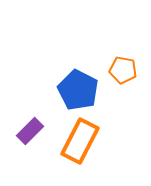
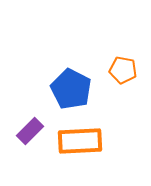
blue pentagon: moved 7 px left, 1 px up
orange rectangle: rotated 60 degrees clockwise
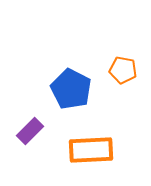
orange rectangle: moved 11 px right, 9 px down
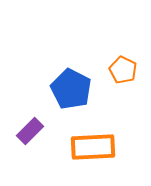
orange pentagon: rotated 16 degrees clockwise
orange rectangle: moved 2 px right, 3 px up
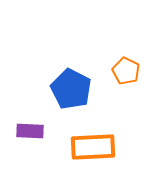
orange pentagon: moved 3 px right, 1 px down
purple rectangle: rotated 48 degrees clockwise
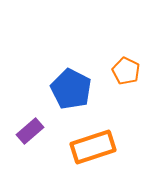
purple rectangle: rotated 44 degrees counterclockwise
orange rectangle: rotated 15 degrees counterclockwise
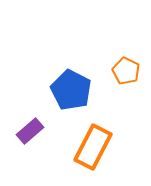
blue pentagon: moved 1 px down
orange rectangle: rotated 45 degrees counterclockwise
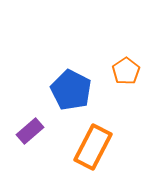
orange pentagon: rotated 12 degrees clockwise
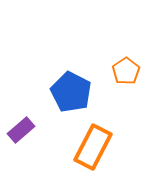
blue pentagon: moved 2 px down
purple rectangle: moved 9 px left, 1 px up
